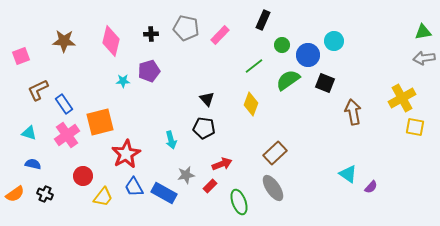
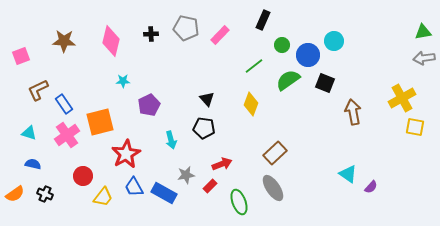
purple pentagon at (149, 71): moved 34 px down; rotated 10 degrees counterclockwise
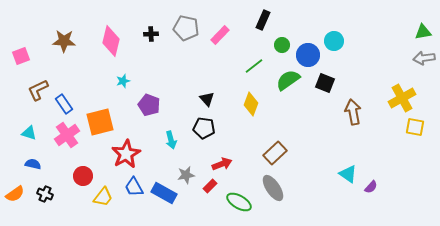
cyan star at (123, 81): rotated 16 degrees counterclockwise
purple pentagon at (149, 105): rotated 25 degrees counterclockwise
green ellipse at (239, 202): rotated 40 degrees counterclockwise
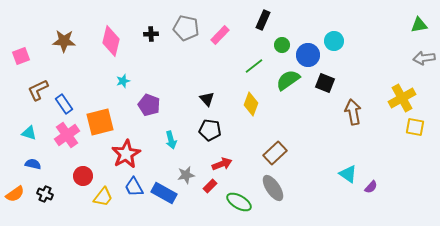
green triangle at (423, 32): moved 4 px left, 7 px up
black pentagon at (204, 128): moved 6 px right, 2 px down
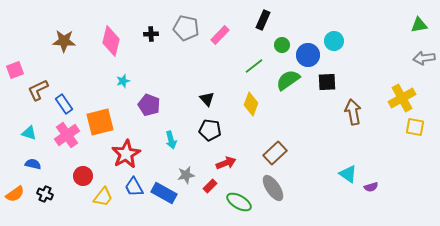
pink square at (21, 56): moved 6 px left, 14 px down
black square at (325, 83): moved 2 px right, 1 px up; rotated 24 degrees counterclockwise
red arrow at (222, 164): moved 4 px right, 1 px up
purple semicircle at (371, 187): rotated 32 degrees clockwise
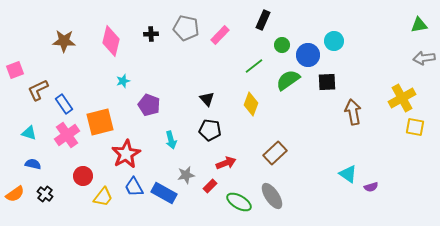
gray ellipse at (273, 188): moved 1 px left, 8 px down
black cross at (45, 194): rotated 14 degrees clockwise
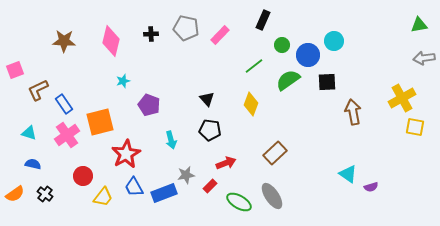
blue rectangle at (164, 193): rotated 50 degrees counterclockwise
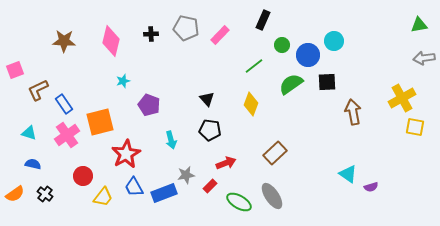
green semicircle at (288, 80): moved 3 px right, 4 px down
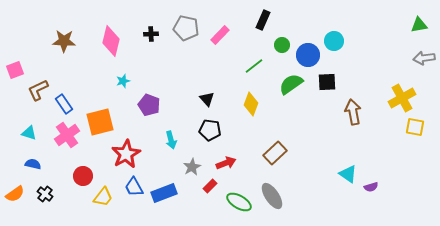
gray star at (186, 175): moved 6 px right, 8 px up; rotated 18 degrees counterclockwise
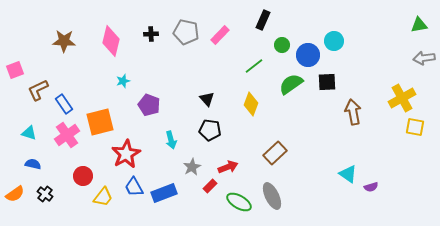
gray pentagon at (186, 28): moved 4 px down
red arrow at (226, 163): moved 2 px right, 4 px down
gray ellipse at (272, 196): rotated 8 degrees clockwise
